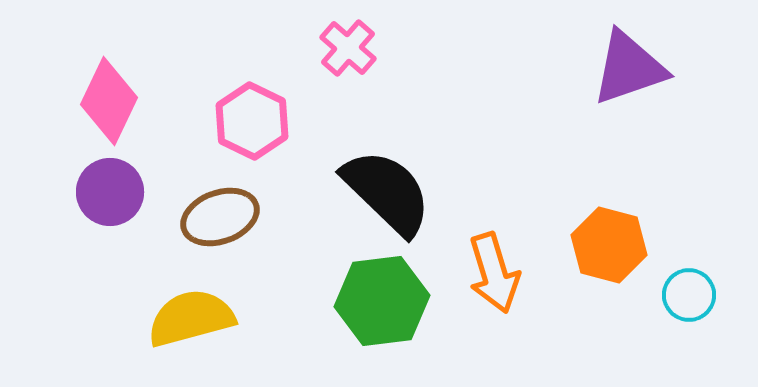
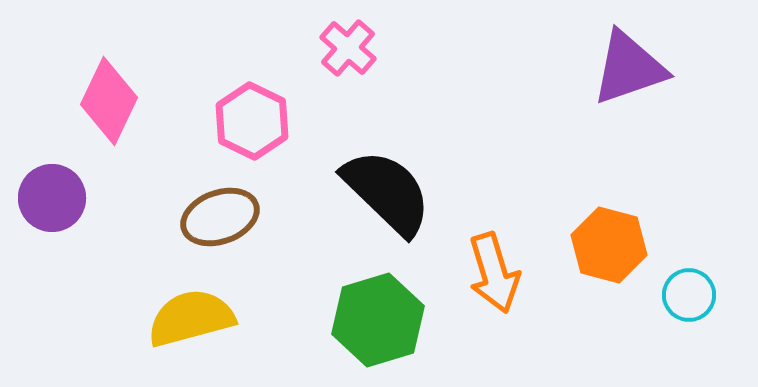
purple circle: moved 58 px left, 6 px down
green hexagon: moved 4 px left, 19 px down; rotated 10 degrees counterclockwise
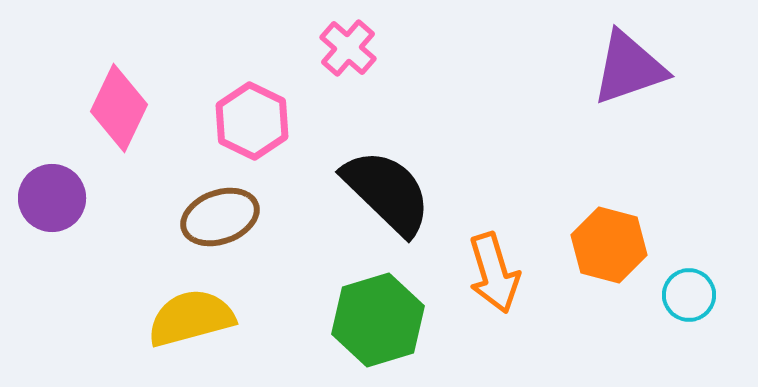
pink diamond: moved 10 px right, 7 px down
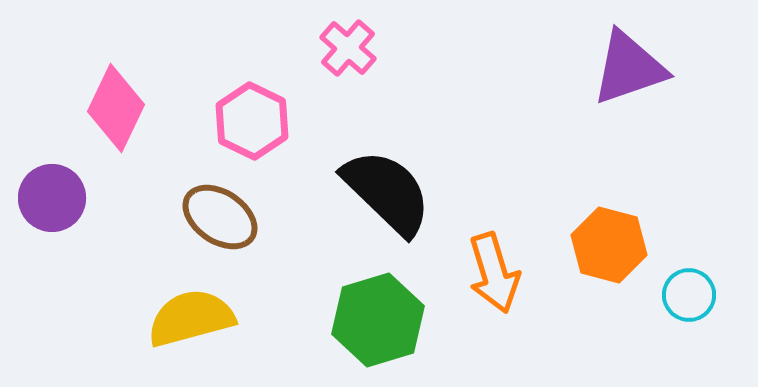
pink diamond: moved 3 px left
brown ellipse: rotated 54 degrees clockwise
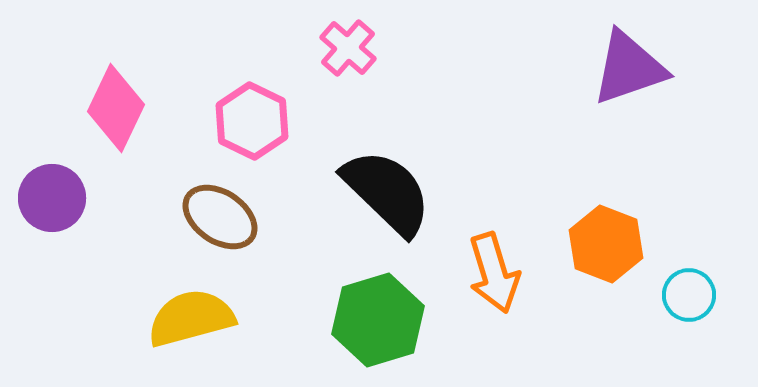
orange hexagon: moved 3 px left, 1 px up; rotated 6 degrees clockwise
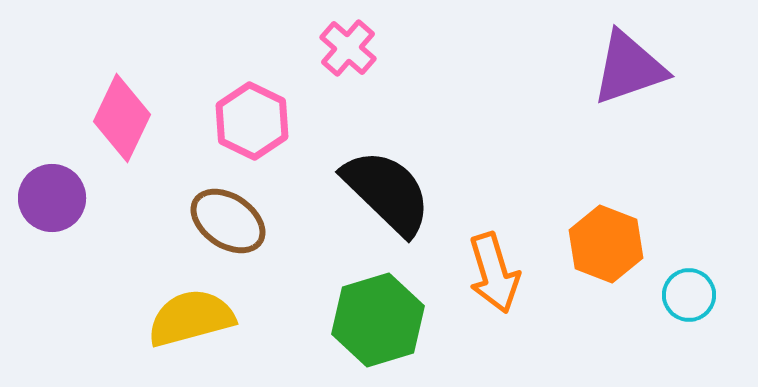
pink diamond: moved 6 px right, 10 px down
brown ellipse: moved 8 px right, 4 px down
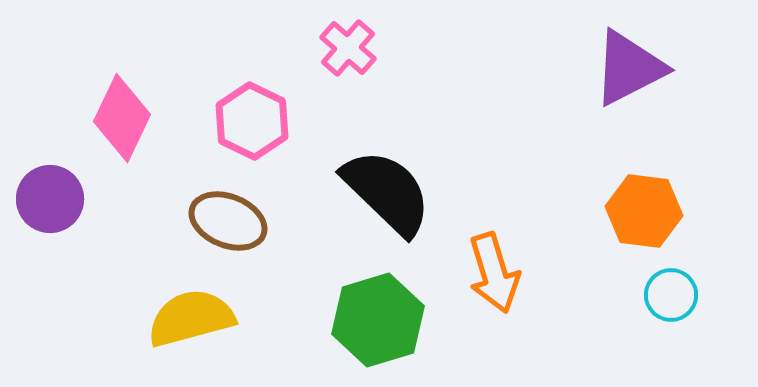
purple triangle: rotated 8 degrees counterclockwise
purple circle: moved 2 px left, 1 px down
brown ellipse: rotated 12 degrees counterclockwise
orange hexagon: moved 38 px right, 33 px up; rotated 14 degrees counterclockwise
cyan circle: moved 18 px left
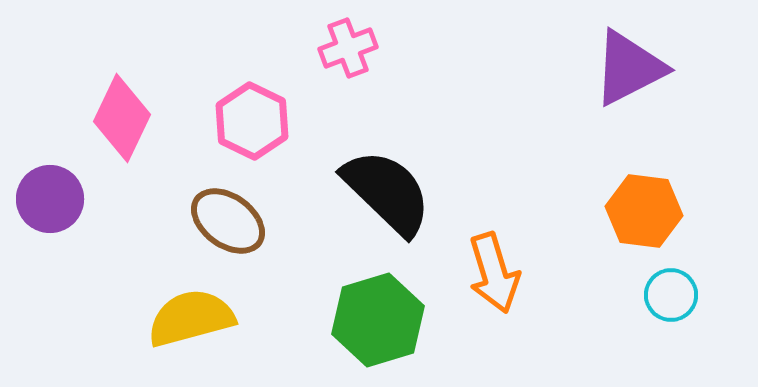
pink cross: rotated 28 degrees clockwise
brown ellipse: rotated 14 degrees clockwise
